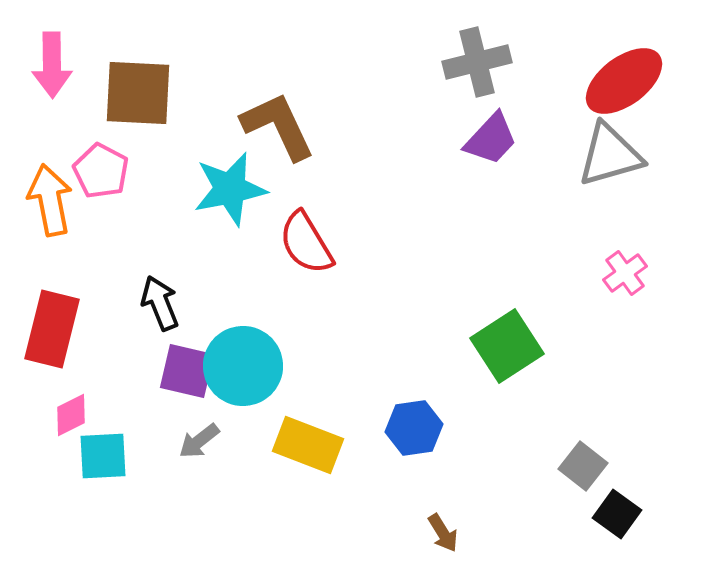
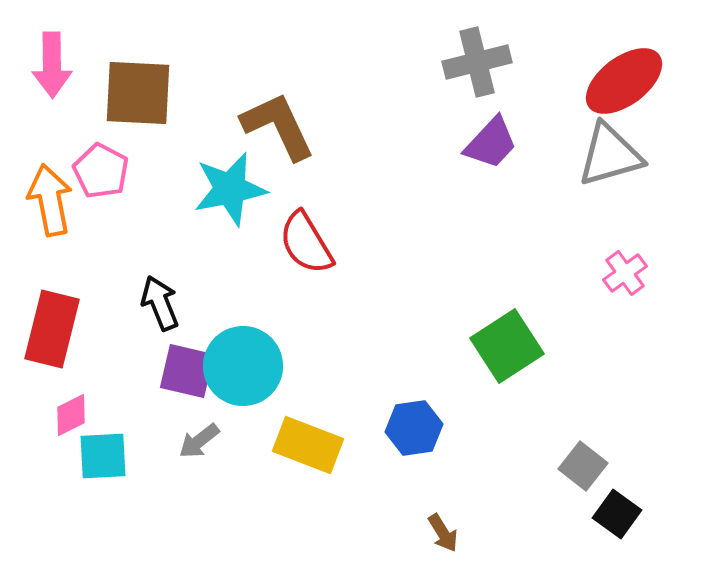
purple trapezoid: moved 4 px down
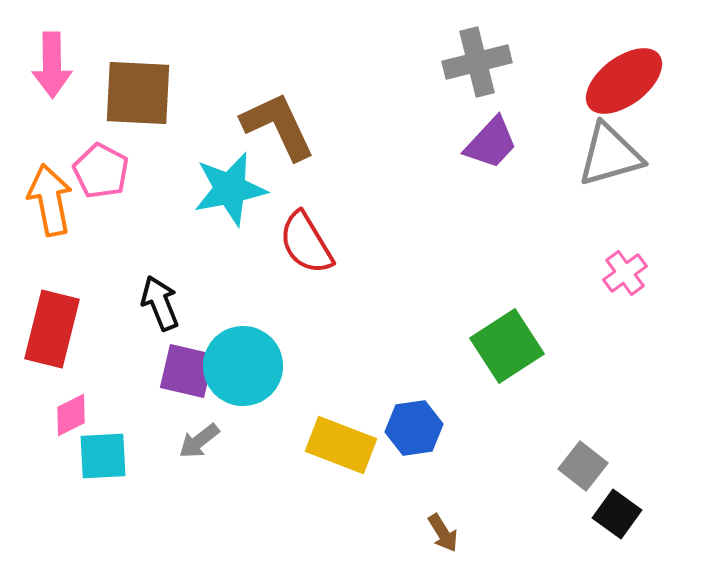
yellow rectangle: moved 33 px right
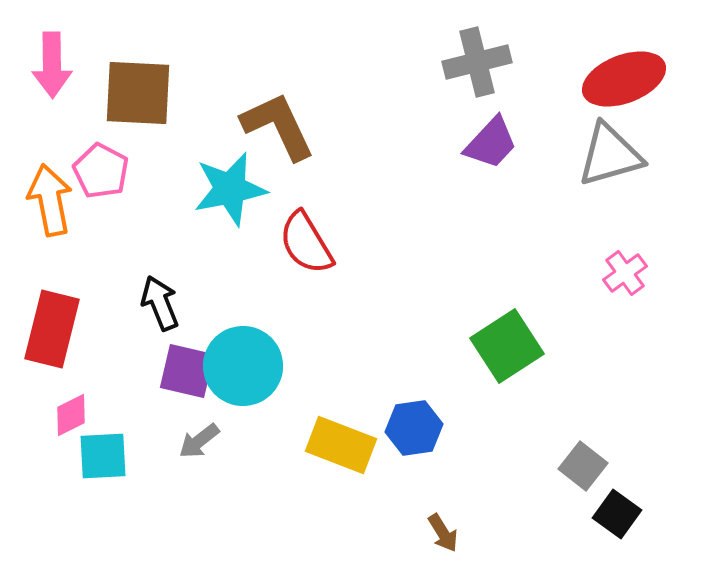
red ellipse: moved 2 px up; rotated 16 degrees clockwise
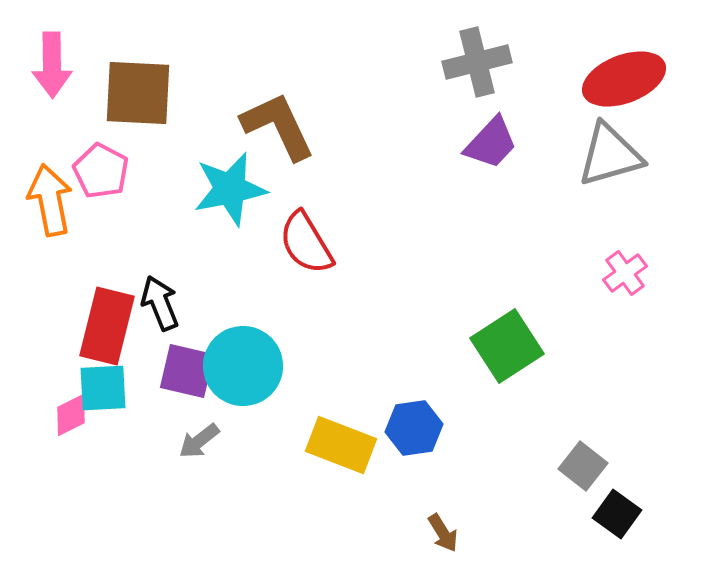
red rectangle: moved 55 px right, 3 px up
cyan square: moved 68 px up
